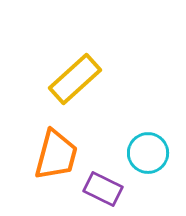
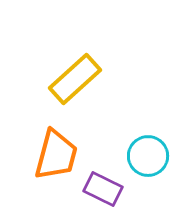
cyan circle: moved 3 px down
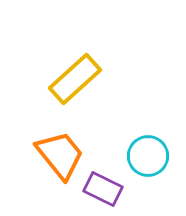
orange trapezoid: moved 4 px right; rotated 54 degrees counterclockwise
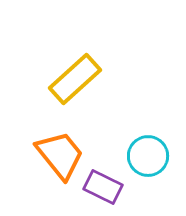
purple rectangle: moved 2 px up
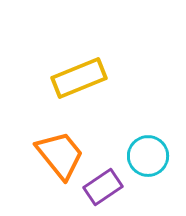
yellow rectangle: moved 4 px right, 1 px up; rotated 20 degrees clockwise
purple rectangle: rotated 60 degrees counterclockwise
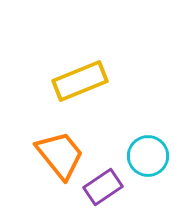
yellow rectangle: moved 1 px right, 3 px down
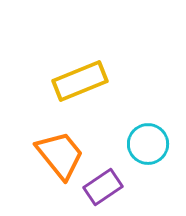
cyan circle: moved 12 px up
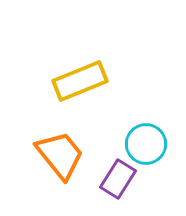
cyan circle: moved 2 px left
purple rectangle: moved 15 px right, 8 px up; rotated 24 degrees counterclockwise
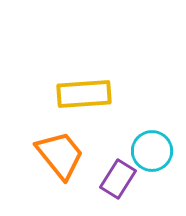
yellow rectangle: moved 4 px right, 13 px down; rotated 18 degrees clockwise
cyan circle: moved 6 px right, 7 px down
